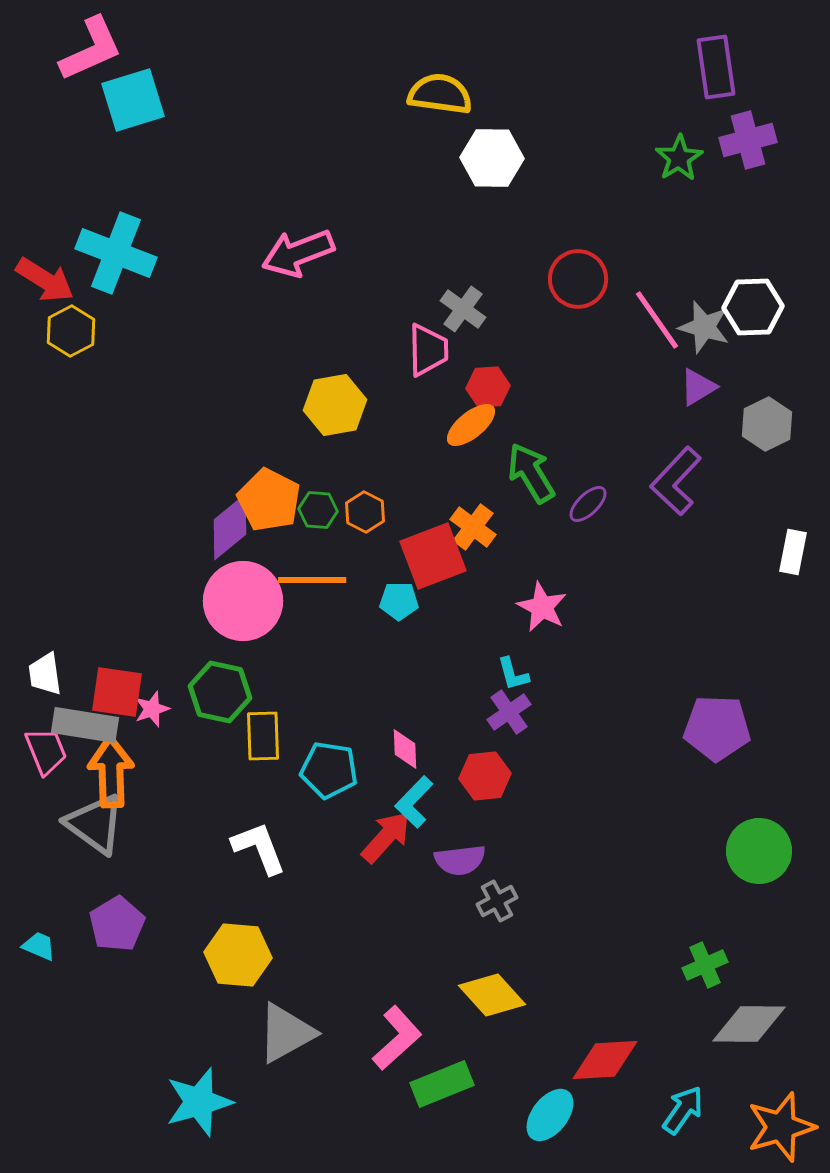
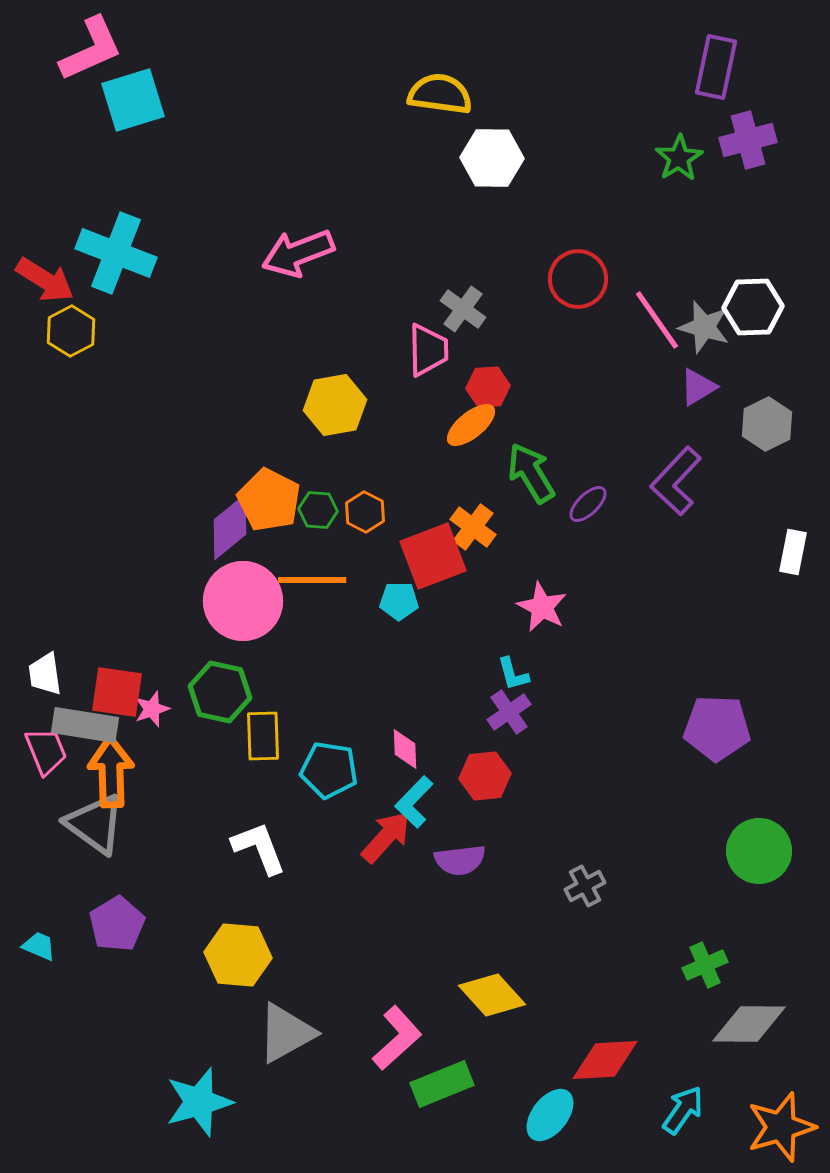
purple rectangle at (716, 67): rotated 20 degrees clockwise
gray cross at (497, 901): moved 88 px right, 15 px up
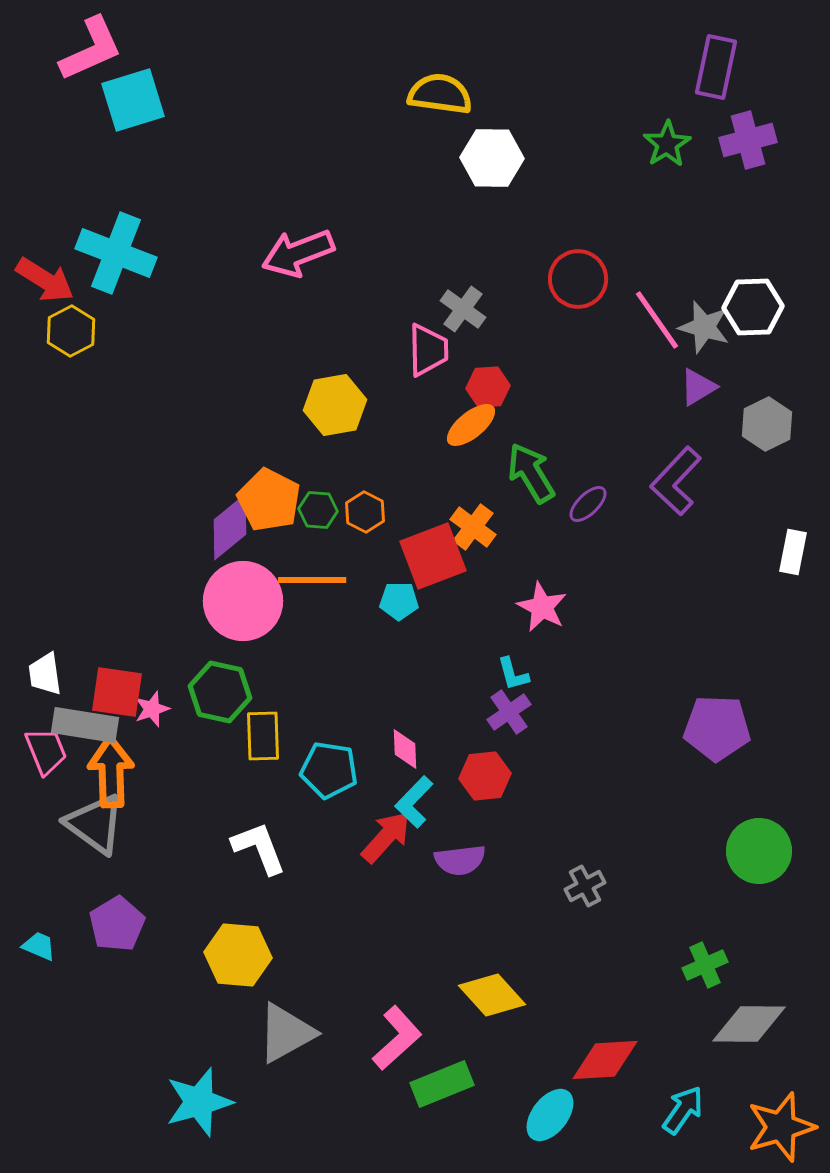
green star at (679, 158): moved 12 px left, 14 px up
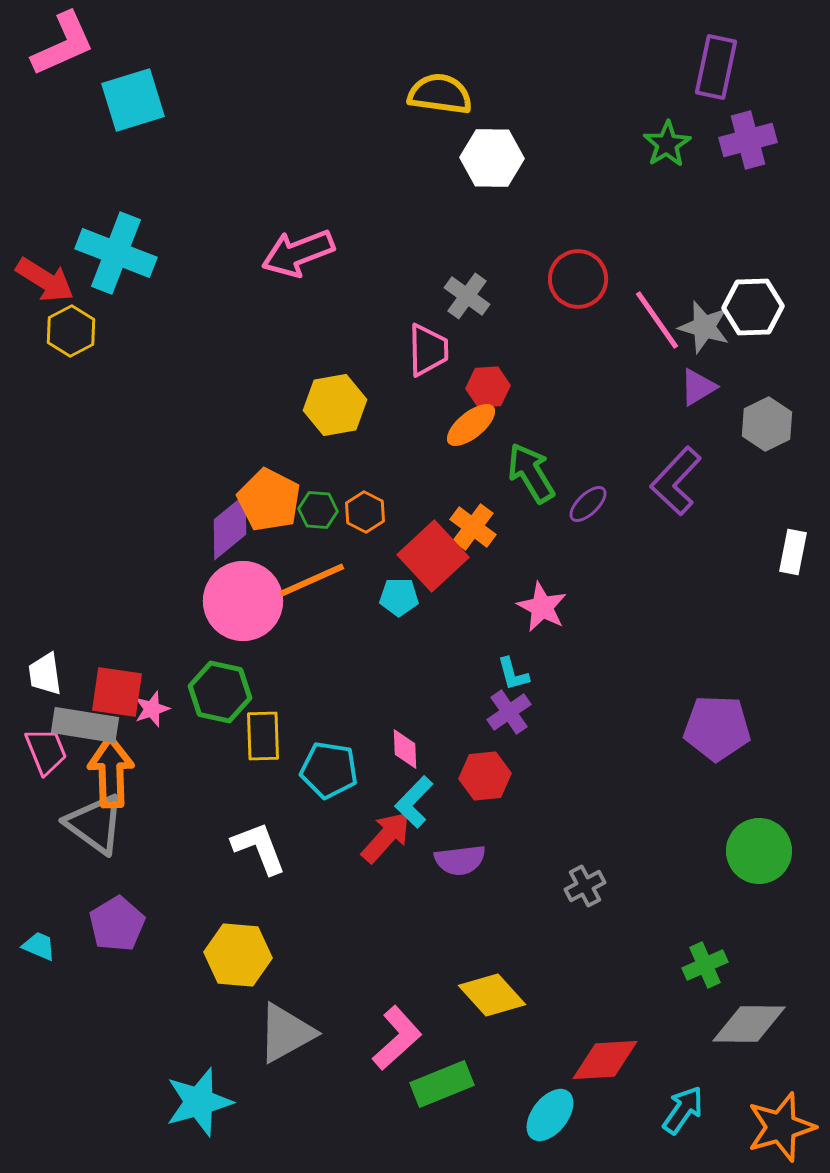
pink L-shape at (91, 49): moved 28 px left, 5 px up
gray cross at (463, 309): moved 4 px right, 13 px up
red square at (433, 556): rotated 22 degrees counterclockwise
orange line at (312, 580): rotated 24 degrees counterclockwise
cyan pentagon at (399, 601): moved 4 px up
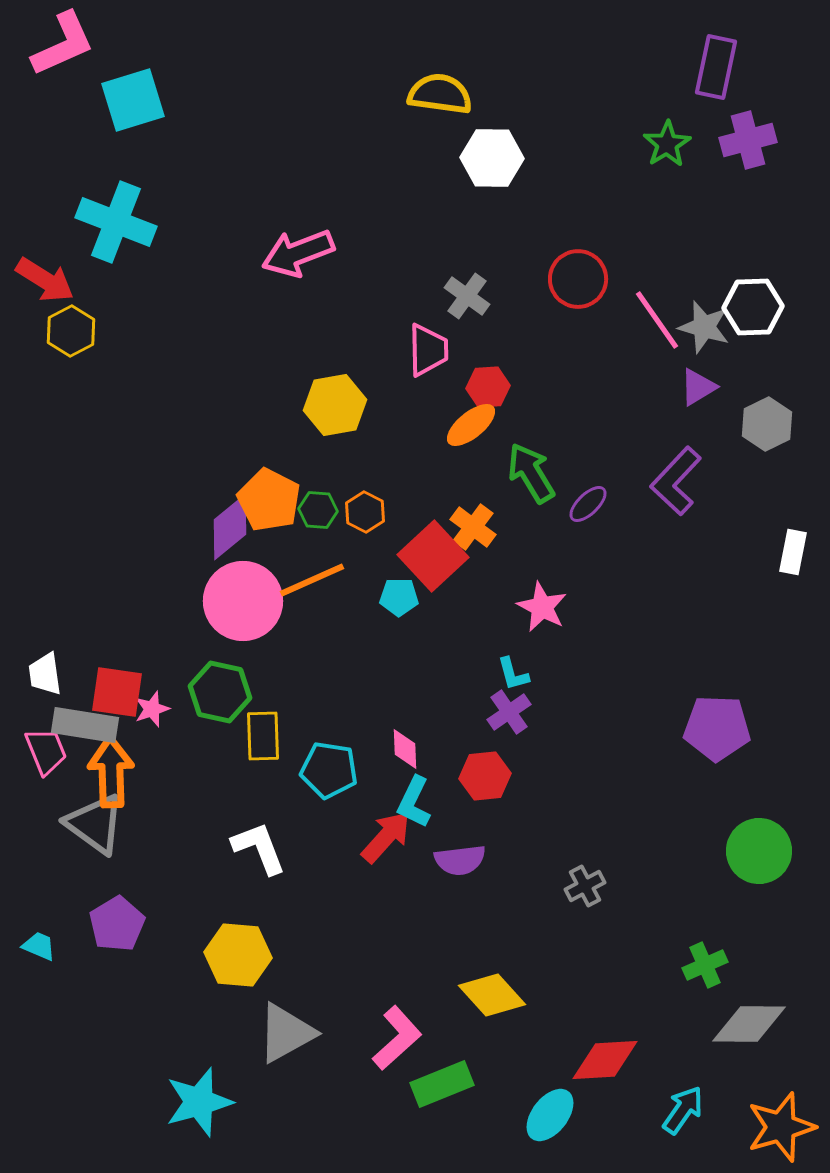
cyan cross at (116, 253): moved 31 px up
cyan L-shape at (414, 802): rotated 18 degrees counterclockwise
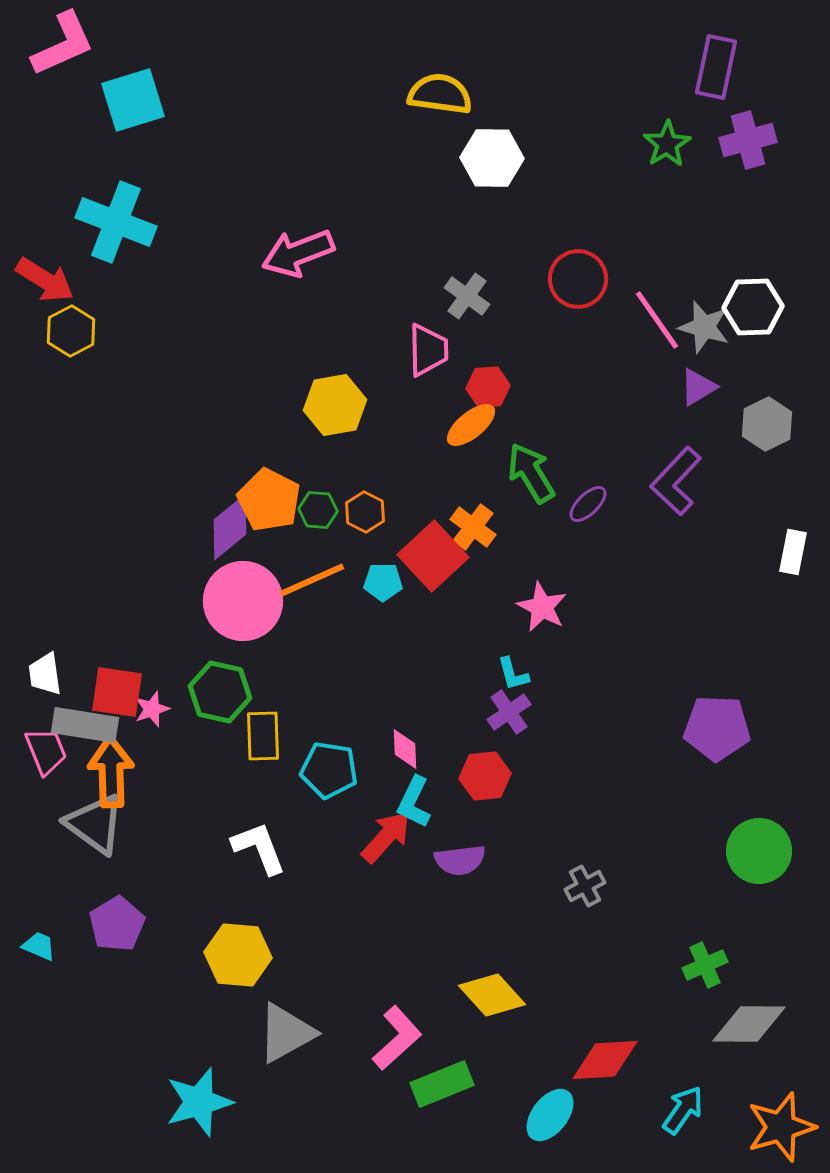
cyan pentagon at (399, 597): moved 16 px left, 15 px up
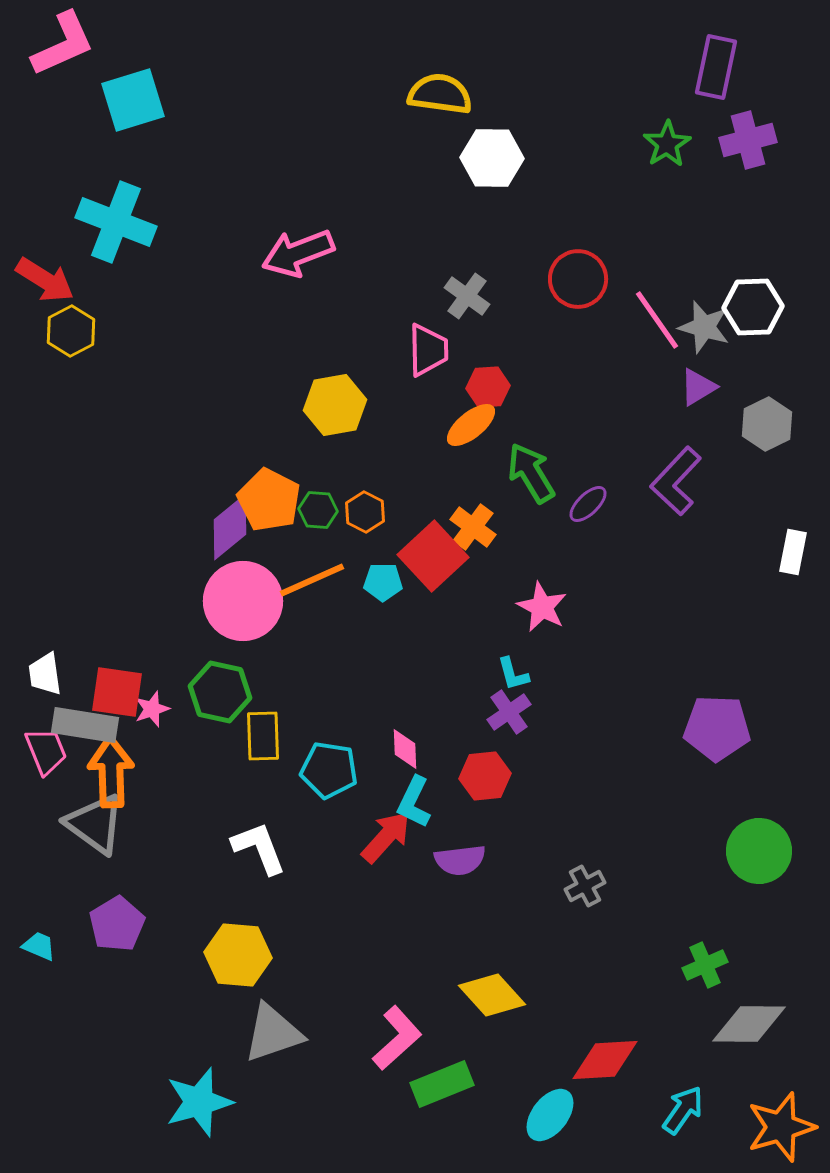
gray triangle at (286, 1033): moved 13 px left; rotated 10 degrees clockwise
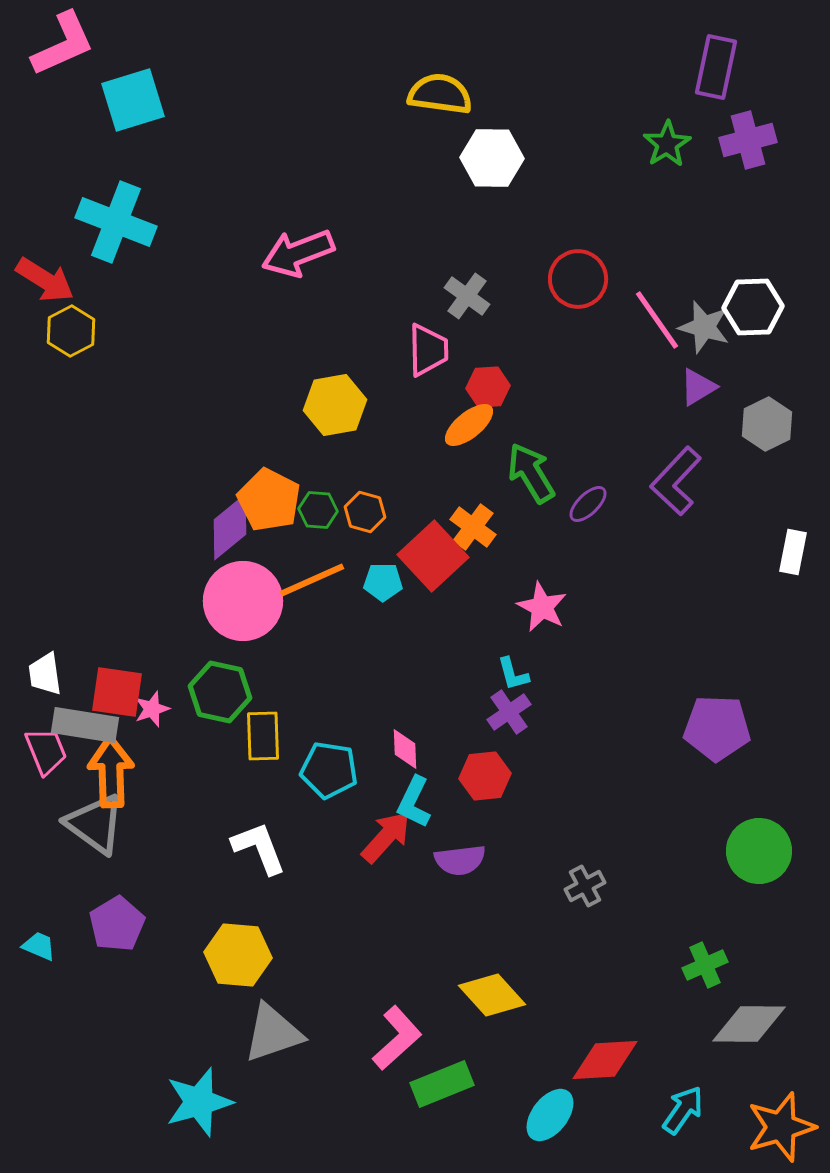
orange ellipse at (471, 425): moved 2 px left
orange hexagon at (365, 512): rotated 12 degrees counterclockwise
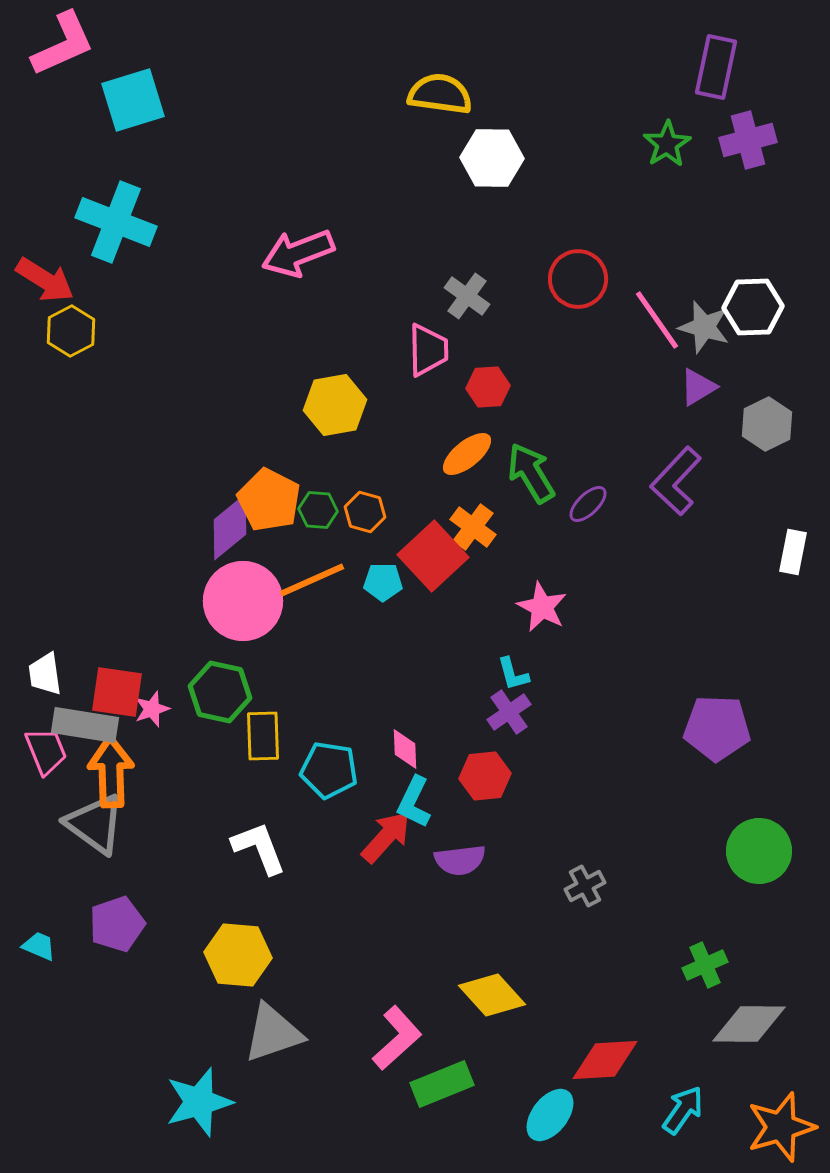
orange ellipse at (469, 425): moved 2 px left, 29 px down
purple pentagon at (117, 924): rotated 12 degrees clockwise
